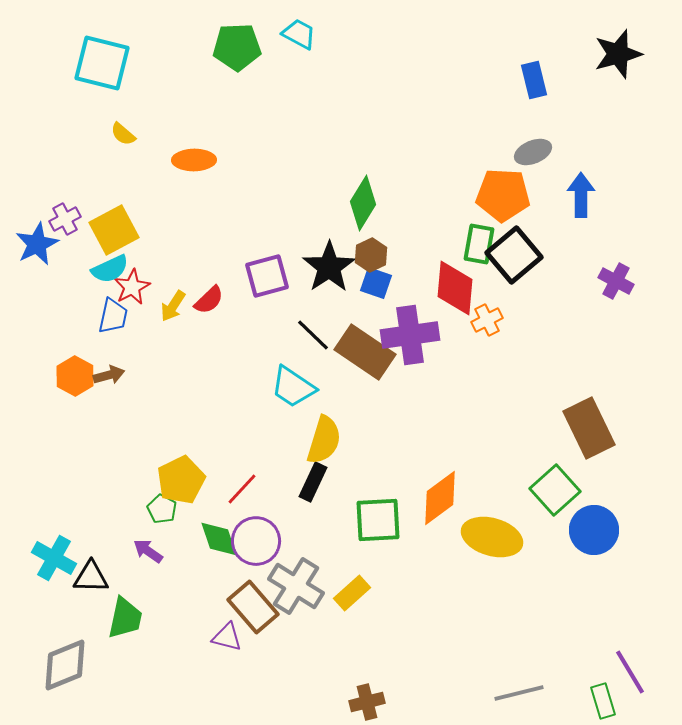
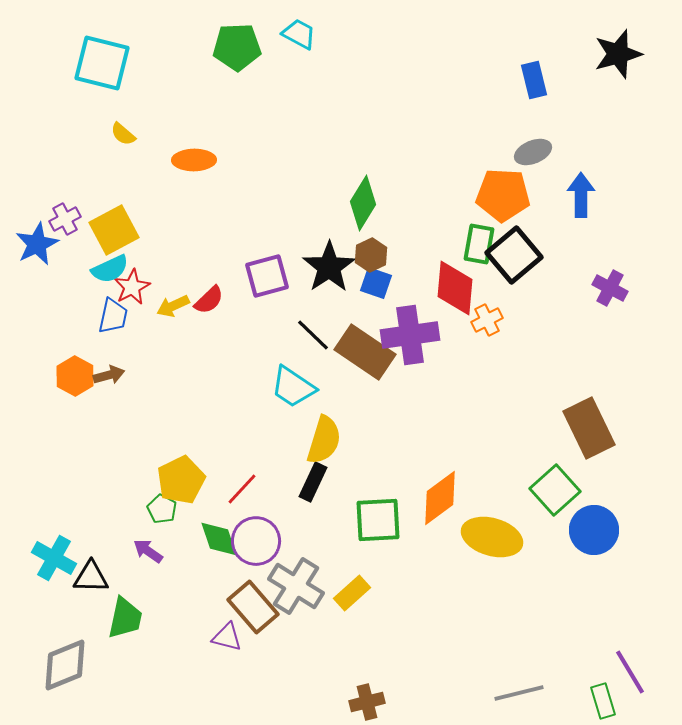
purple cross at (616, 281): moved 6 px left, 7 px down
yellow arrow at (173, 306): rotated 32 degrees clockwise
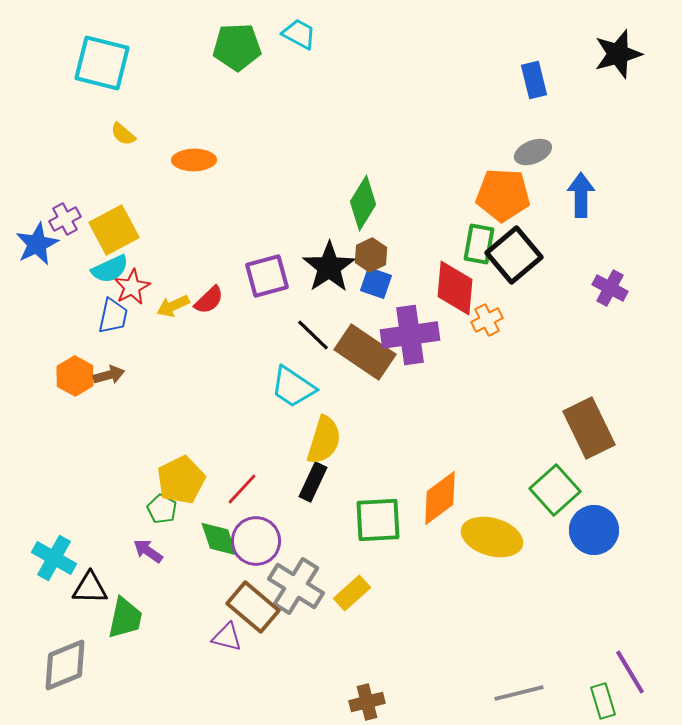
black triangle at (91, 577): moved 1 px left, 11 px down
brown rectangle at (253, 607): rotated 9 degrees counterclockwise
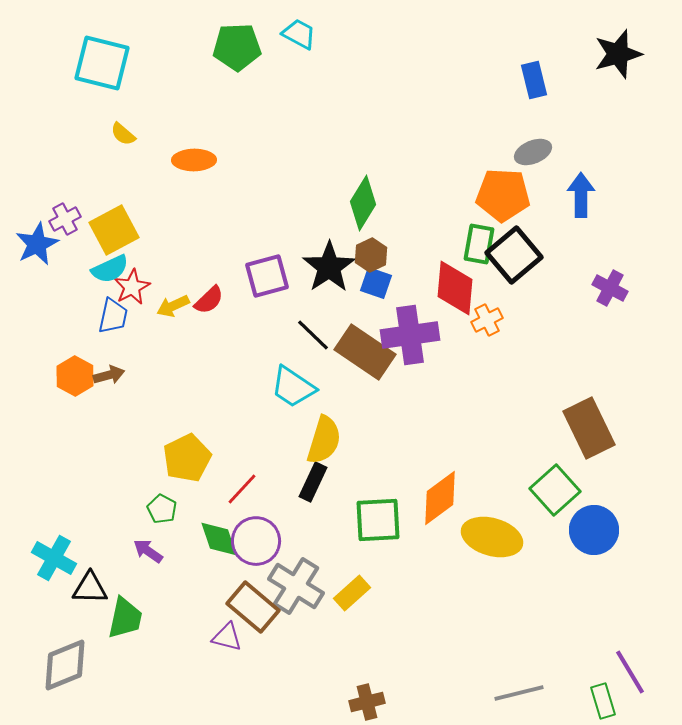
yellow pentagon at (181, 480): moved 6 px right, 22 px up
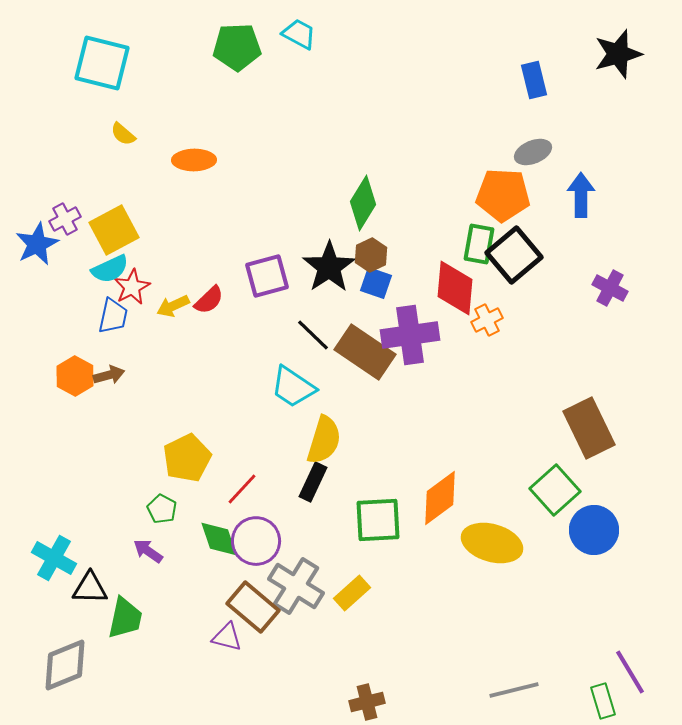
yellow ellipse at (492, 537): moved 6 px down
gray line at (519, 693): moved 5 px left, 3 px up
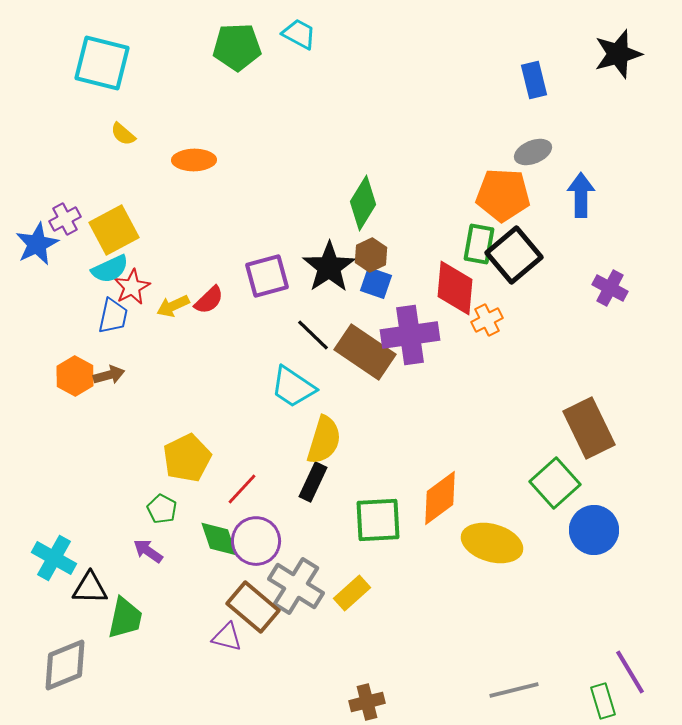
green square at (555, 490): moved 7 px up
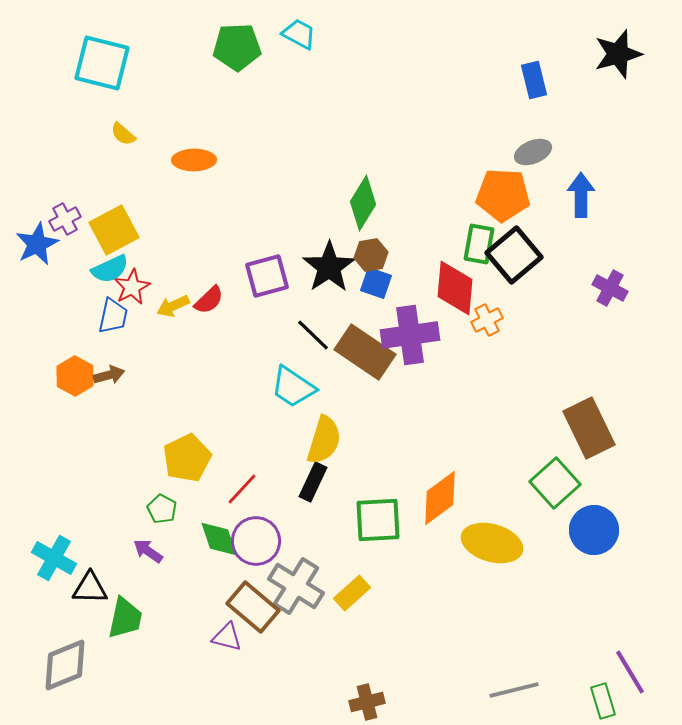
brown hexagon at (371, 255): rotated 16 degrees clockwise
